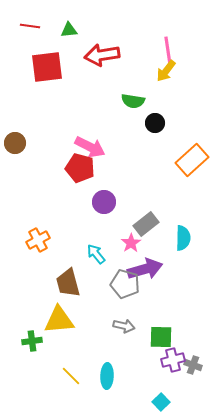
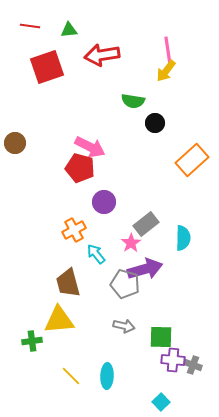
red square: rotated 12 degrees counterclockwise
orange cross: moved 36 px right, 10 px up
purple cross: rotated 20 degrees clockwise
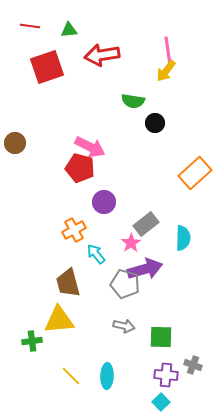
orange rectangle: moved 3 px right, 13 px down
purple cross: moved 7 px left, 15 px down
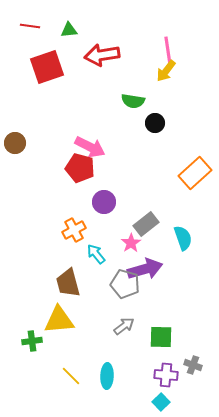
cyan semicircle: rotated 20 degrees counterclockwise
gray arrow: rotated 50 degrees counterclockwise
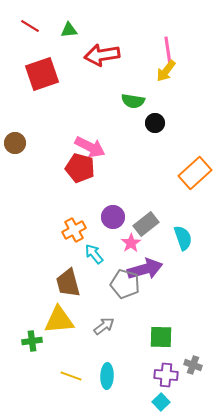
red line: rotated 24 degrees clockwise
red square: moved 5 px left, 7 px down
purple circle: moved 9 px right, 15 px down
cyan arrow: moved 2 px left
gray arrow: moved 20 px left
yellow line: rotated 25 degrees counterclockwise
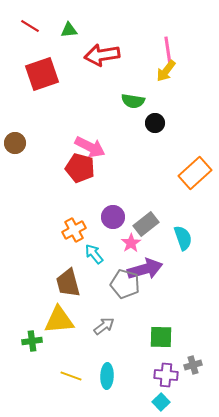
gray cross: rotated 36 degrees counterclockwise
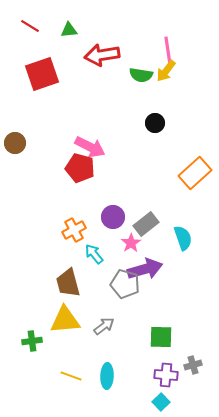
green semicircle: moved 8 px right, 26 px up
yellow triangle: moved 6 px right
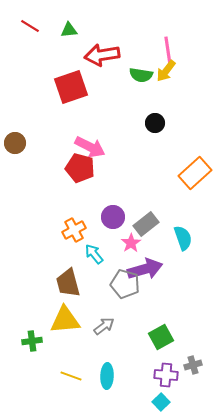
red square: moved 29 px right, 13 px down
green square: rotated 30 degrees counterclockwise
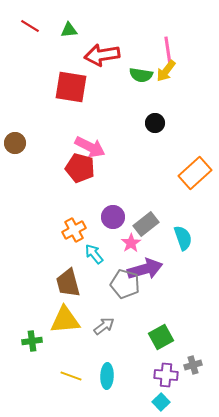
red square: rotated 28 degrees clockwise
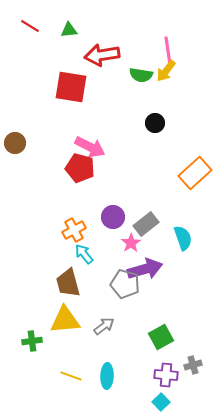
cyan arrow: moved 10 px left
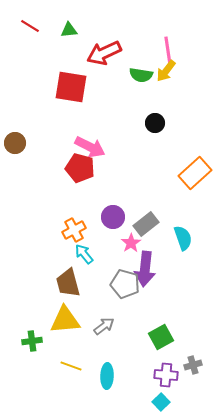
red arrow: moved 2 px right, 2 px up; rotated 16 degrees counterclockwise
purple arrow: rotated 112 degrees clockwise
yellow line: moved 10 px up
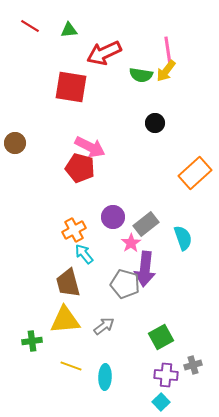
cyan ellipse: moved 2 px left, 1 px down
